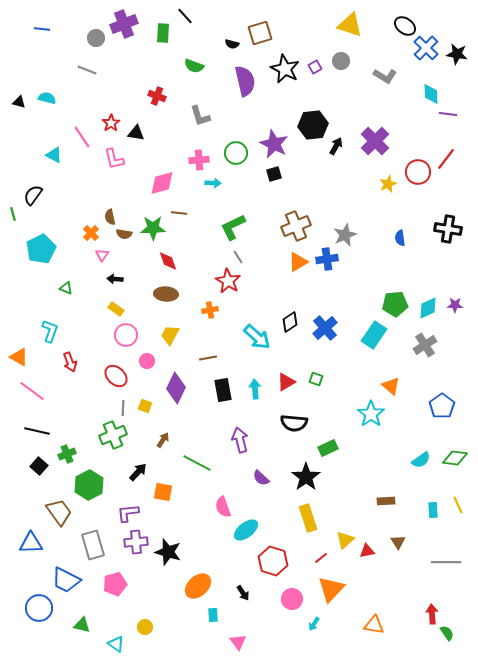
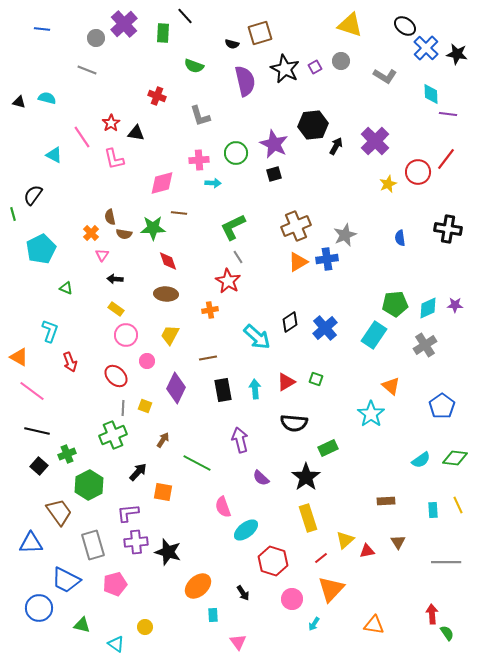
purple cross at (124, 24): rotated 20 degrees counterclockwise
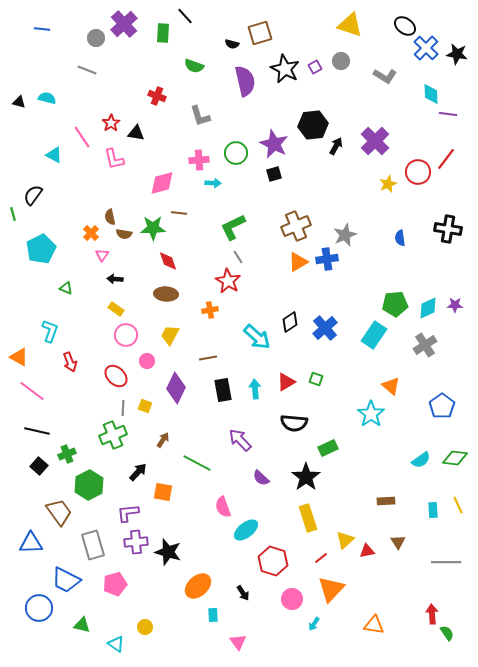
purple arrow at (240, 440): rotated 30 degrees counterclockwise
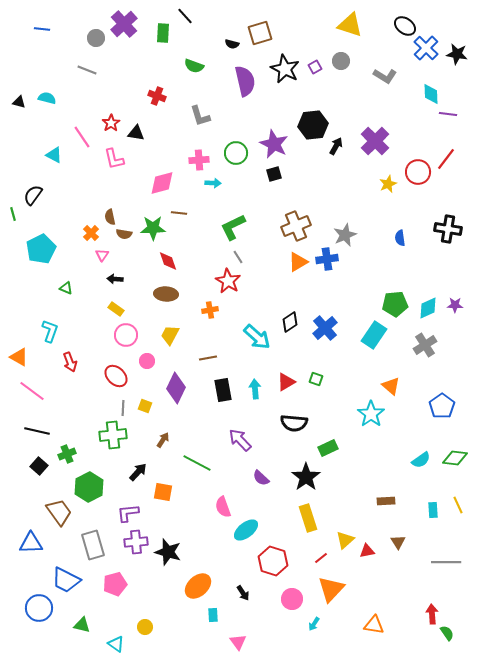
green cross at (113, 435): rotated 16 degrees clockwise
green hexagon at (89, 485): moved 2 px down
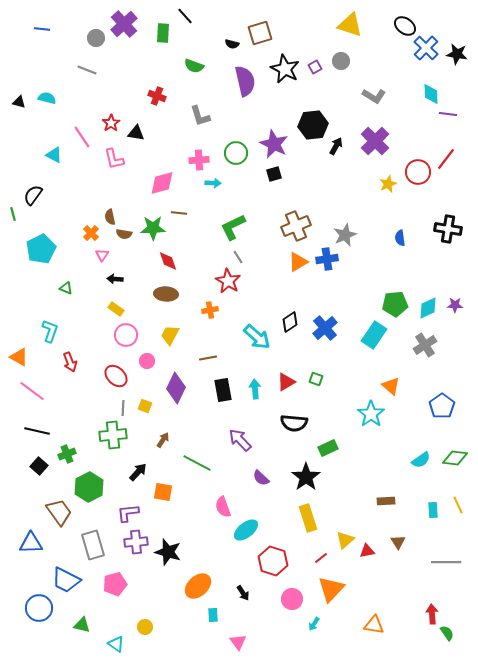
gray L-shape at (385, 76): moved 11 px left, 20 px down
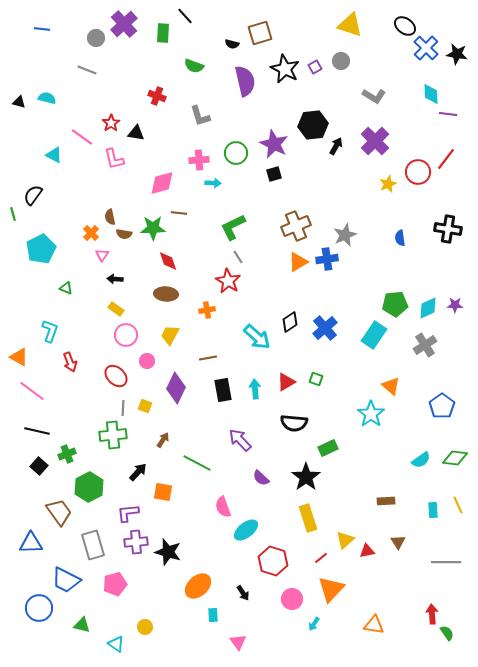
pink line at (82, 137): rotated 20 degrees counterclockwise
orange cross at (210, 310): moved 3 px left
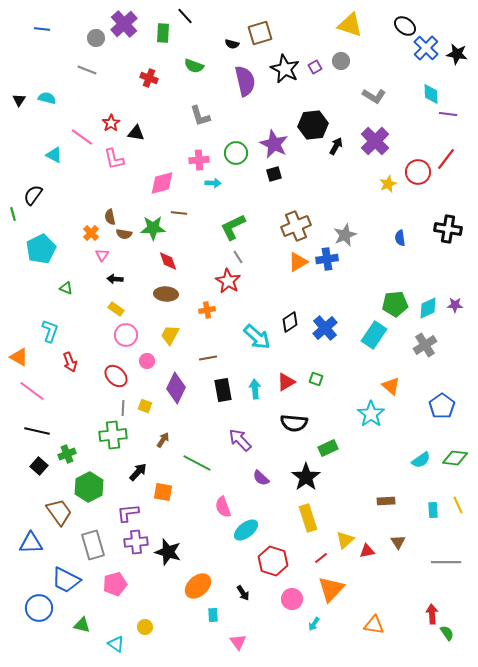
red cross at (157, 96): moved 8 px left, 18 px up
black triangle at (19, 102): moved 2 px up; rotated 48 degrees clockwise
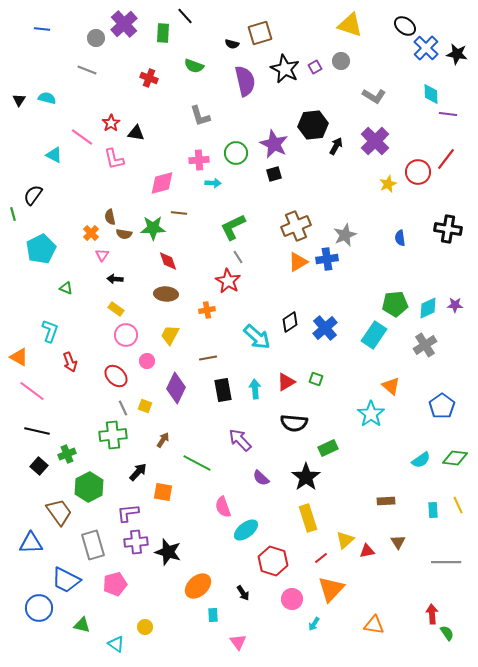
gray line at (123, 408): rotated 28 degrees counterclockwise
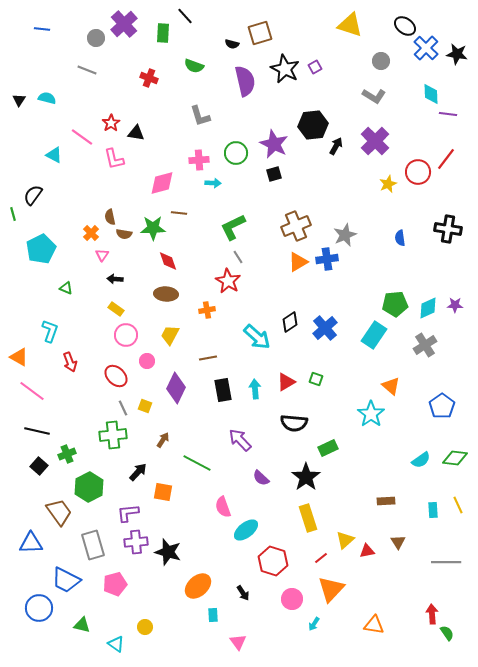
gray circle at (341, 61): moved 40 px right
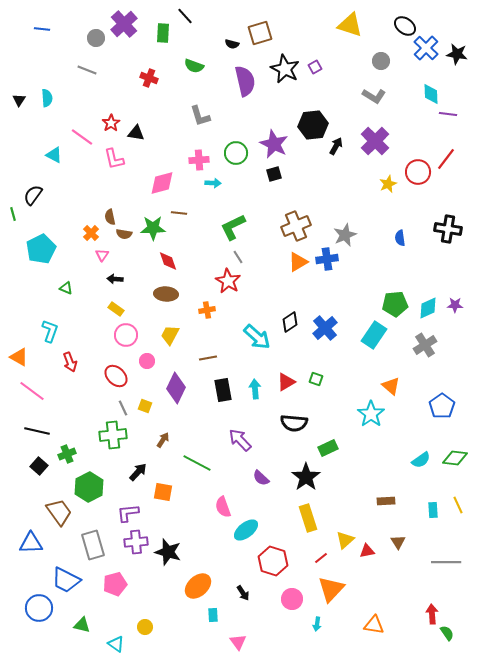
cyan semicircle at (47, 98): rotated 72 degrees clockwise
cyan arrow at (314, 624): moved 3 px right; rotated 24 degrees counterclockwise
